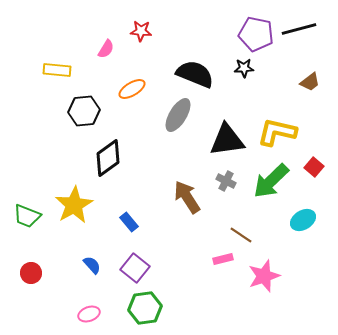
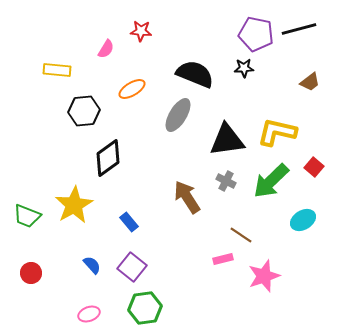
purple square: moved 3 px left, 1 px up
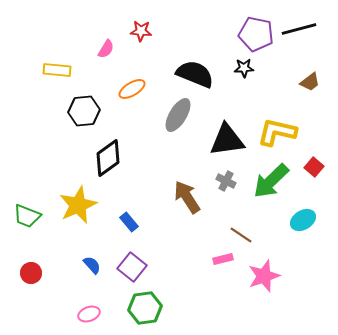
yellow star: moved 4 px right; rotated 6 degrees clockwise
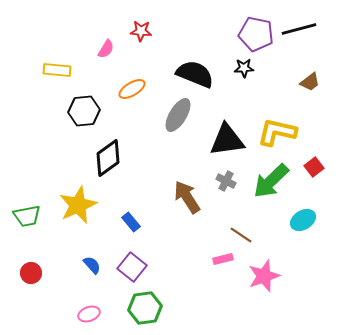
red square: rotated 12 degrees clockwise
green trapezoid: rotated 32 degrees counterclockwise
blue rectangle: moved 2 px right
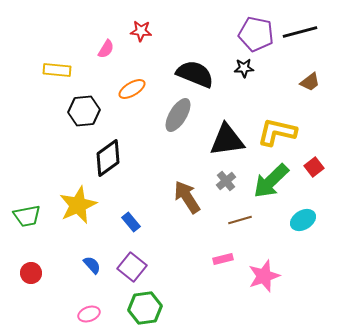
black line: moved 1 px right, 3 px down
gray cross: rotated 24 degrees clockwise
brown line: moved 1 px left, 15 px up; rotated 50 degrees counterclockwise
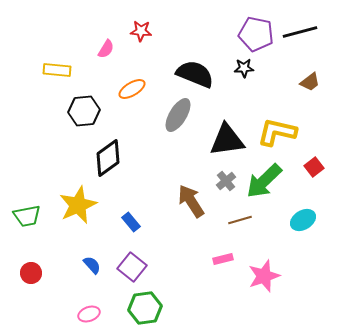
green arrow: moved 7 px left
brown arrow: moved 4 px right, 4 px down
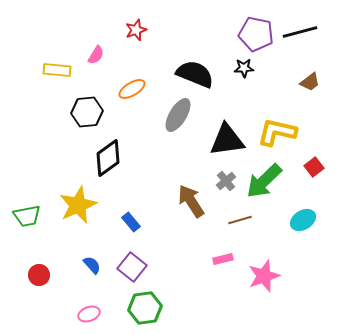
red star: moved 5 px left, 1 px up; rotated 25 degrees counterclockwise
pink semicircle: moved 10 px left, 6 px down
black hexagon: moved 3 px right, 1 px down
red circle: moved 8 px right, 2 px down
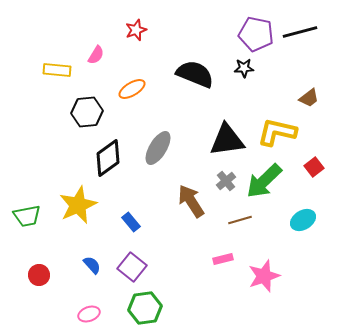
brown trapezoid: moved 1 px left, 16 px down
gray ellipse: moved 20 px left, 33 px down
